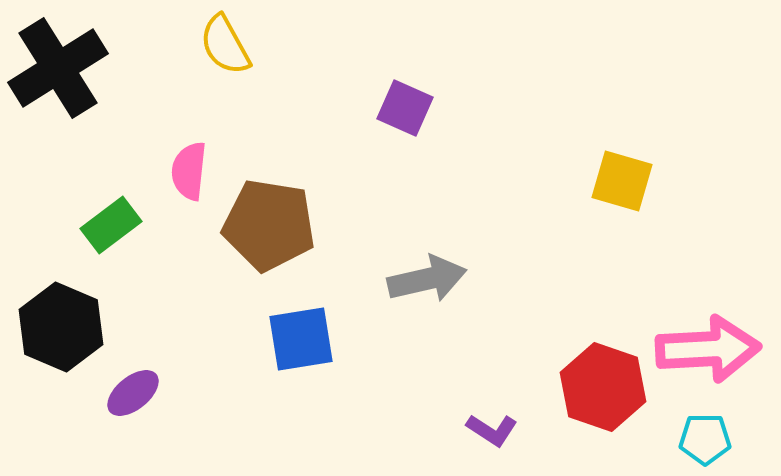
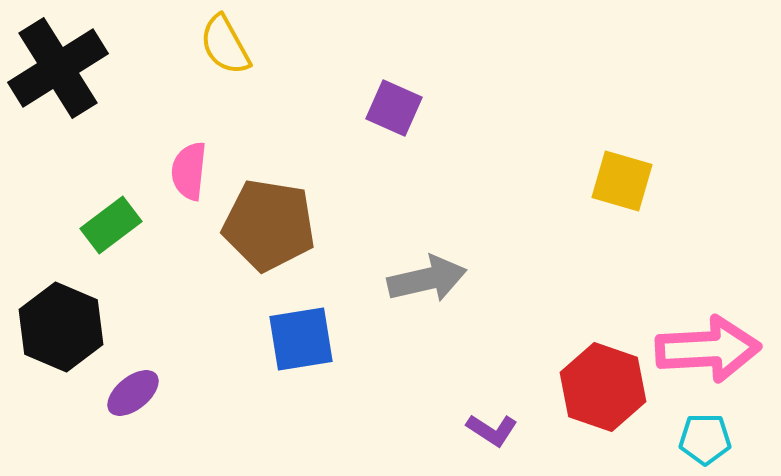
purple square: moved 11 px left
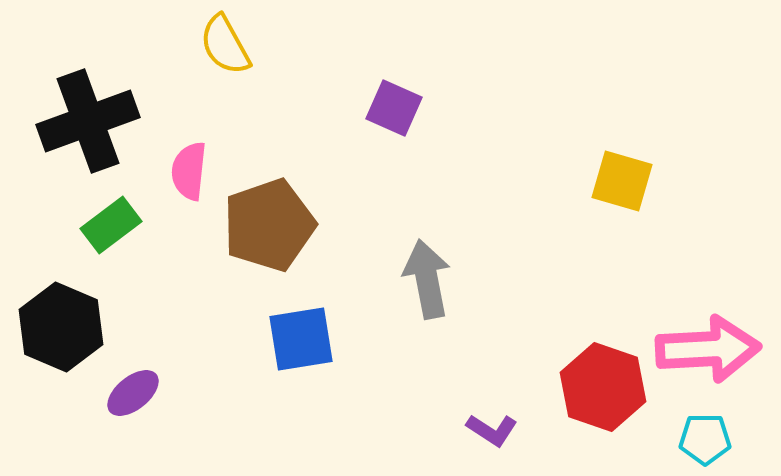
black cross: moved 30 px right, 53 px down; rotated 12 degrees clockwise
brown pentagon: rotated 28 degrees counterclockwise
gray arrow: rotated 88 degrees counterclockwise
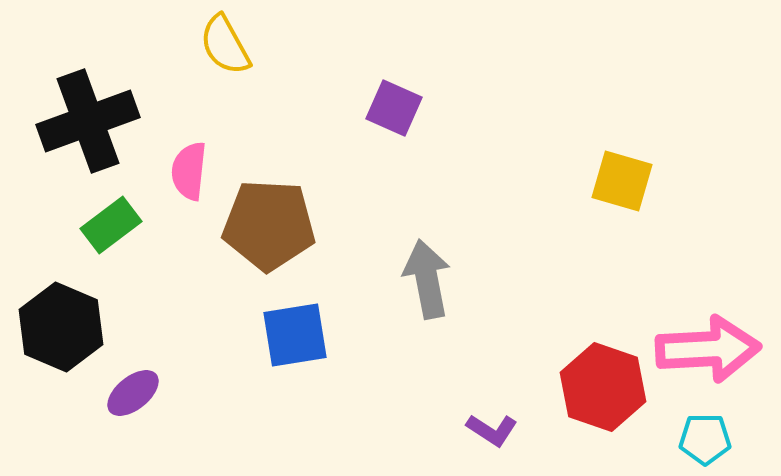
brown pentagon: rotated 22 degrees clockwise
blue square: moved 6 px left, 4 px up
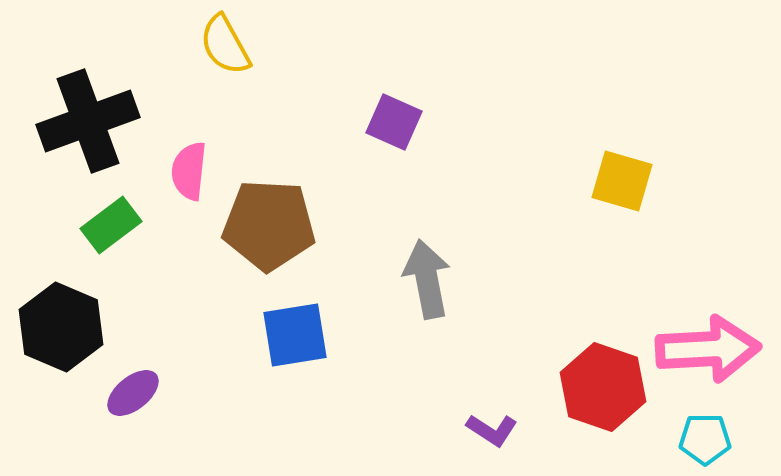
purple square: moved 14 px down
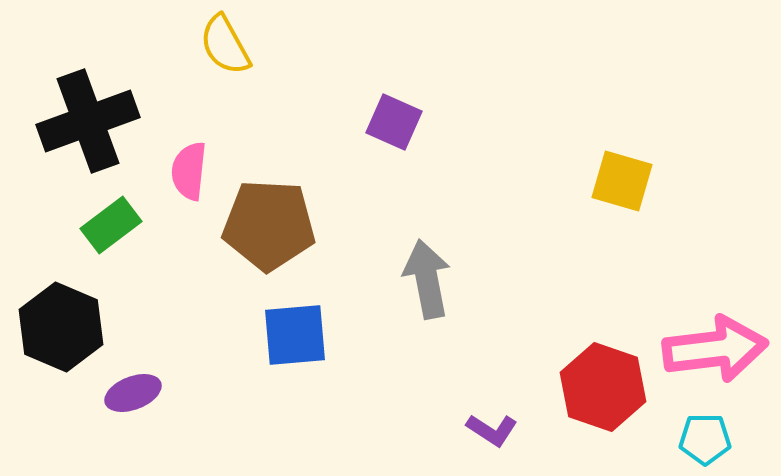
blue square: rotated 4 degrees clockwise
pink arrow: moved 7 px right; rotated 4 degrees counterclockwise
purple ellipse: rotated 18 degrees clockwise
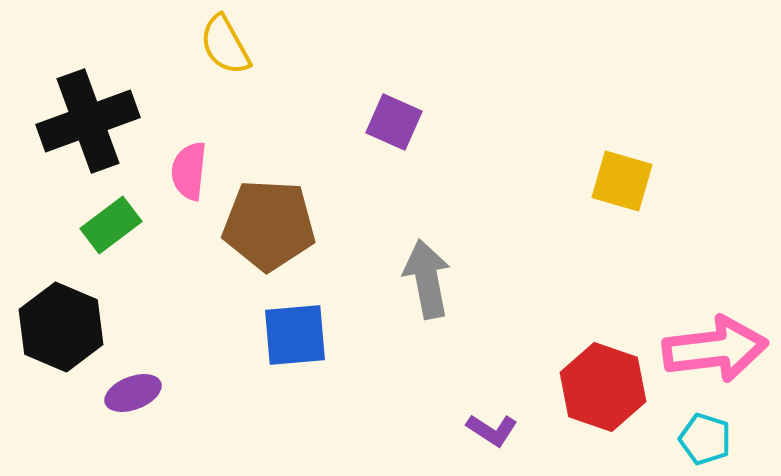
cyan pentagon: rotated 18 degrees clockwise
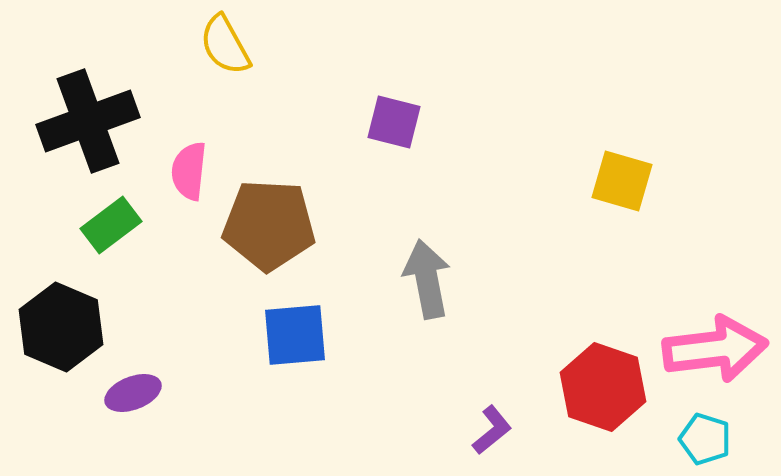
purple square: rotated 10 degrees counterclockwise
purple L-shape: rotated 72 degrees counterclockwise
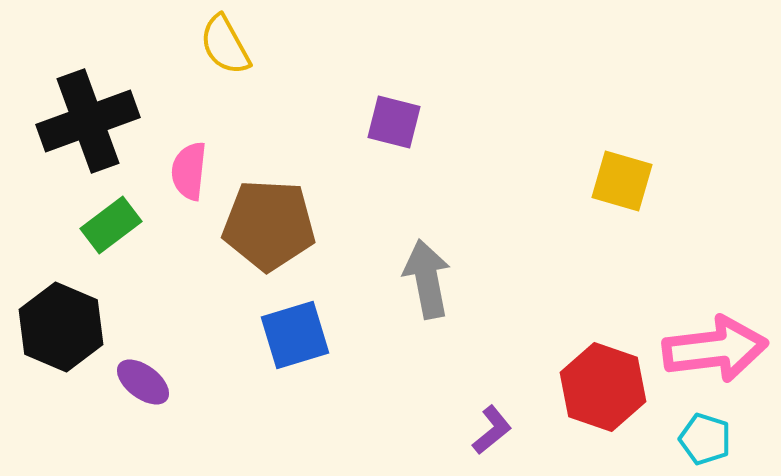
blue square: rotated 12 degrees counterclockwise
purple ellipse: moved 10 px right, 11 px up; rotated 58 degrees clockwise
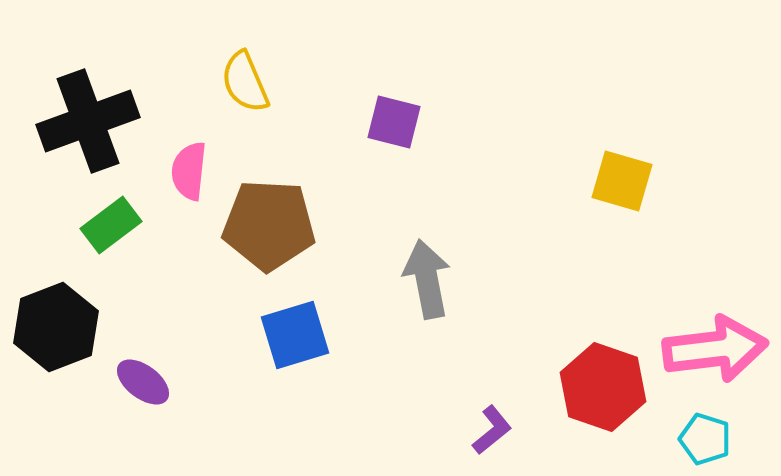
yellow semicircle: moved 20 px right, 37 px down; rotated 6 degrees clockwise
black hexagon: moved 5 px left; rotated 16 degrees clockwise
